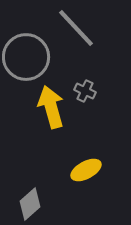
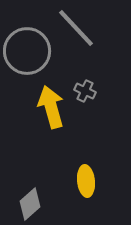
gray circle: moved 1 px right, 6 px up
yellow ellipse: moved 11 px down; rotated 68 degrees counterclockwise
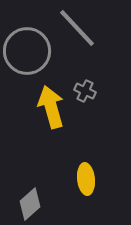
gray line: moved 1 px right
yellow ellipse: moved 2 px up
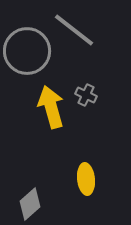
gray line: moved 3 px left, 2 px down; rotated 9 degrees counterclockwise
gray cross: moved 1 px right, 4 px down
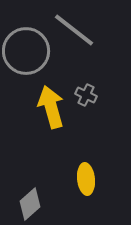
gray circle: moved 1 px left
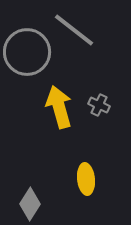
gray circle: moved 1 px right, 1 px down
gray cross: moved 13 px right, 10 px down
yellow arrow: moved 8 px right
gray diamond: rotated 16 degrees counterclockwise
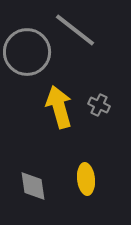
gray line: moved 1 px right
gray diamond: moved 3 px right, 18 px up; rotated 40 degrees counterclockwise
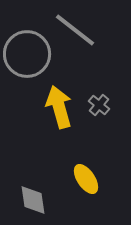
gray circle: moved 2 px down
gray cross: rotated 15 degrees clockwise
yellow ellipse: rotated 28 degrees counterclockwise
gray diamond: moved 14 px down
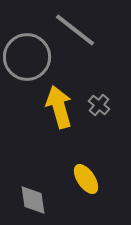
gray circle: moved 3 px down
